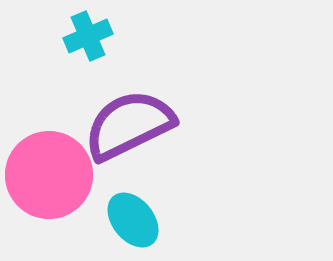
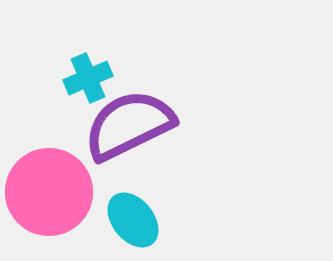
cyan cross: moved 42 px down
pink circle: moved 17 px down
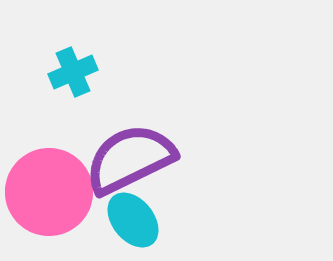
cyan cross: moved 15 px left, 6 px up
purple semicircle: moved 1 px right, 34 px down
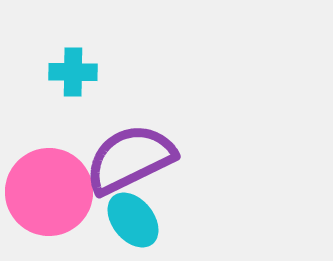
cyan cross: rotated 24 degrees clockwise
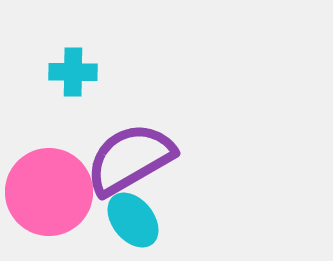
purple semicircle: rotated 4 degrees counterclockwise
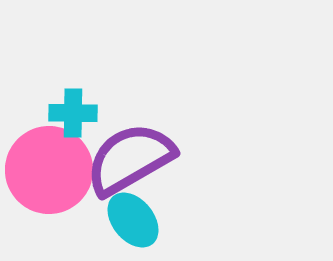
cyan cross: moved 41 px down
pink circle: moved 22 px up
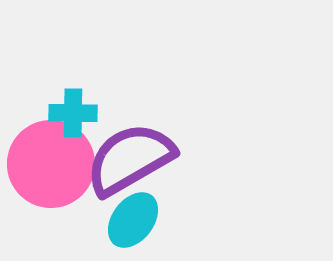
pink circle: moved 2 px right, 6 px up
cyan ellipse: rotated 76 degrees clockwise
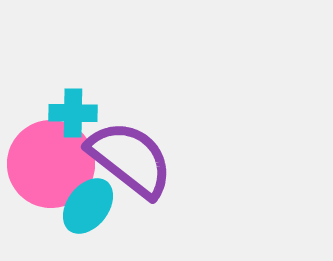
purple semicircle: rotated 68 degrees clockwise
cyan ellipse: moved 45 px left, 14 px up
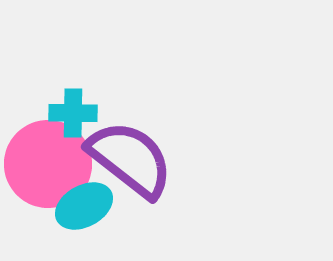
pink circle: moved 3 px left
cyan ellipse: moved 4 px left; rotated 24 degrees clockwise
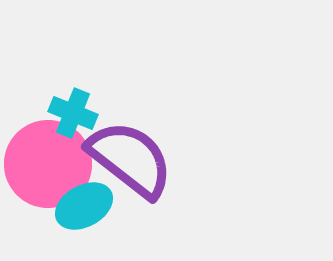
cyan cross: rotated 21 degrees clockwise
